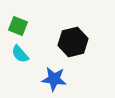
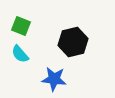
green square: moved 3 px right
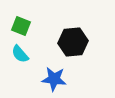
black hexagon: rotated 8 degrees clockwise
